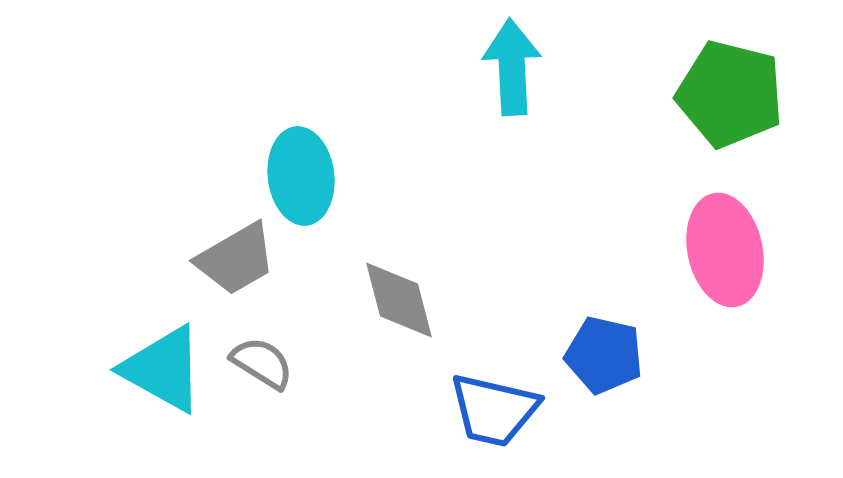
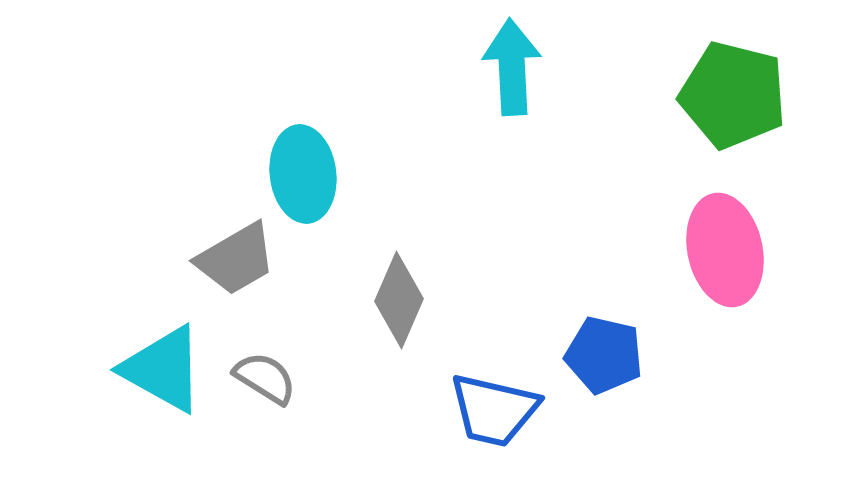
green pentagon: moved 3 px right, 1 px down
cyan ellipse: moved 2 px right, 2 px up
gray diamond: rotated 38 degrees clockwise
gray semicircle: moved 3 px right, 15 px down
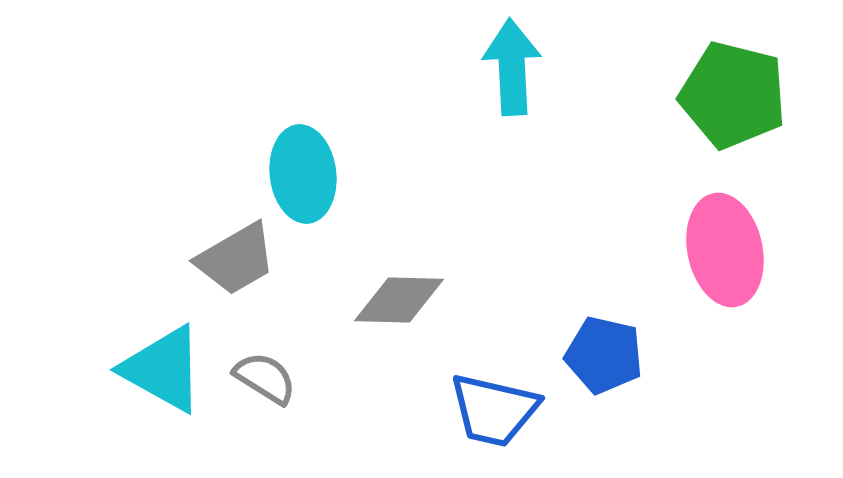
gray diamond: rotated 68 degrees clockwise
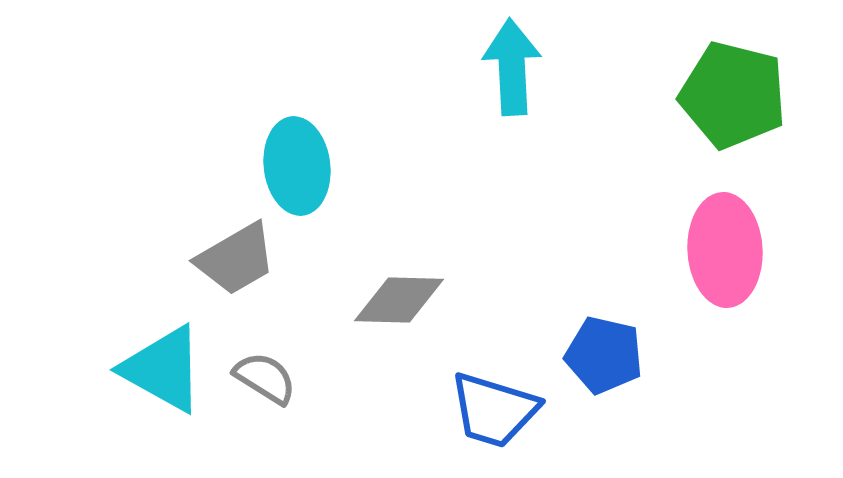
cyan ellipse: moved 6 px left, 8 px up
pink ellipse: rotated 9 degrees clockwise
blue trapezoid: rotated 4 degrees clockwise
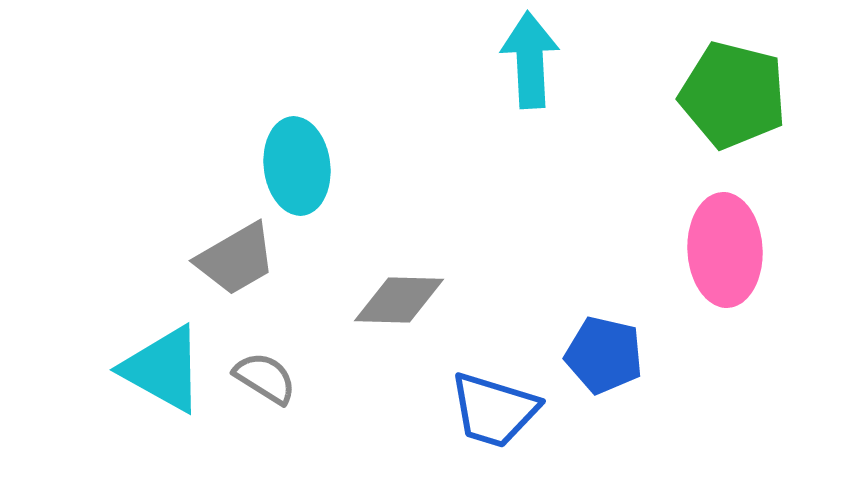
cyan arrow: moved 18 px right, 7 px up
